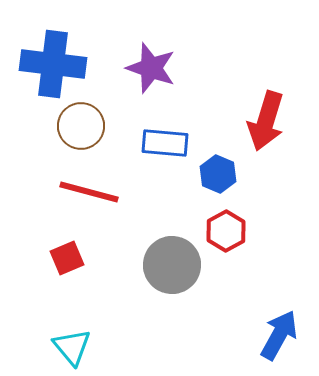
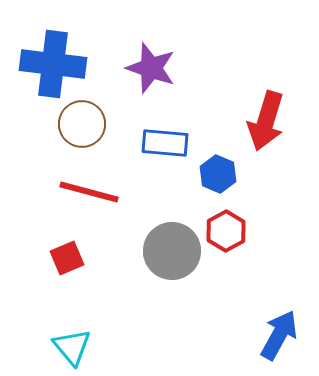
brown circle: moved 1 px right, 2 px up
gray circle: moved 14 px up
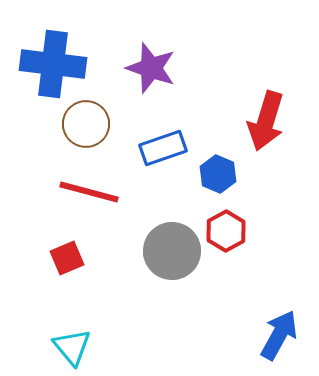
brown circle: moved 4 px right
blue rectangle: moved 2 px left, 5 px down; rotated 24 degrees counterclockwise
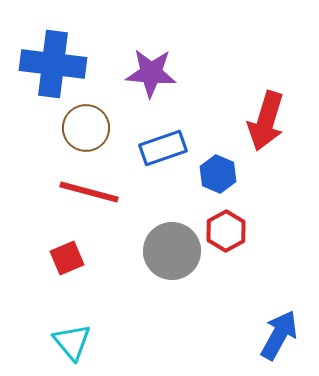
purple star: moved 5 px down; rotated 15 degrees counterclockwise
brown circle: moved 4 px down
cyan triangle: moved 5 px up
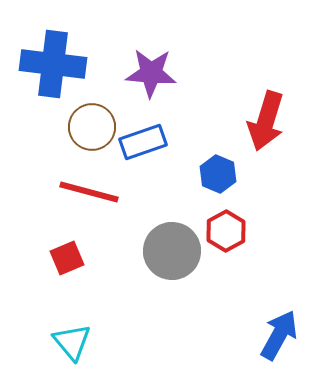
brown circle: moved 6 px right, 1 px up
blue rectangle: moved 20 px left, 6 px up
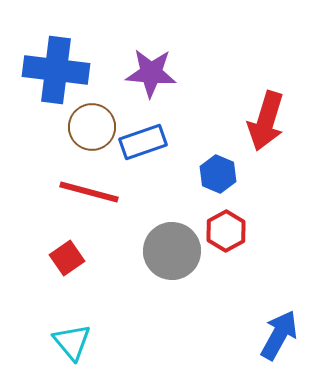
blue cross: moved 3 px right, 6 px down
red square: rotated 12 degrees counterclockwise
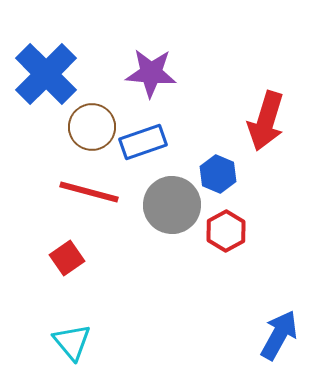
blue cross: moved 10 px left, 4 px down; rotated 38 degrees clockwise
gray circle: moved 46 px up
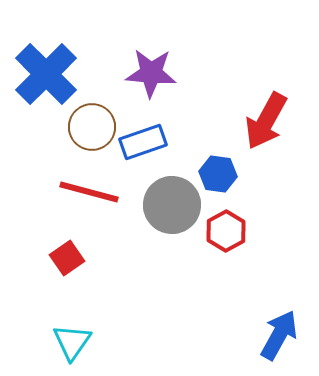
red arrow: rotated 12 degrees clockwise
blue hexagon: rotated 15 degrees counterclockwise
cyan triangle: rotated 15 degrees clockwise
